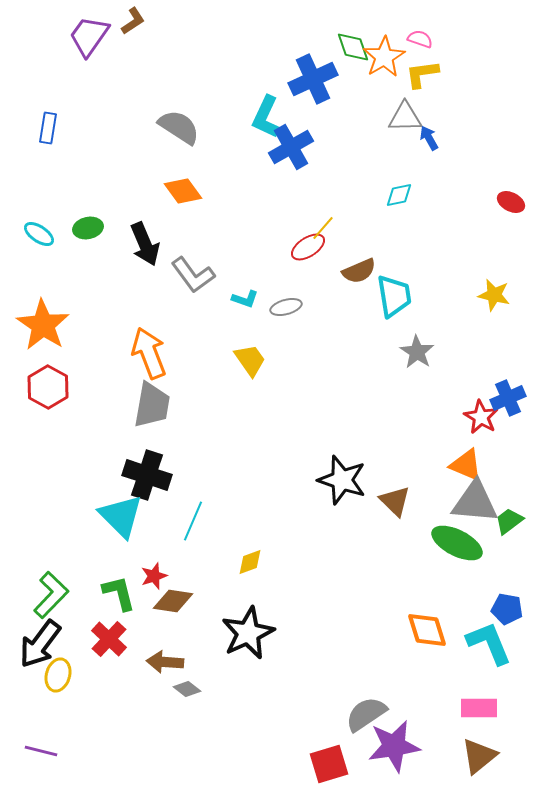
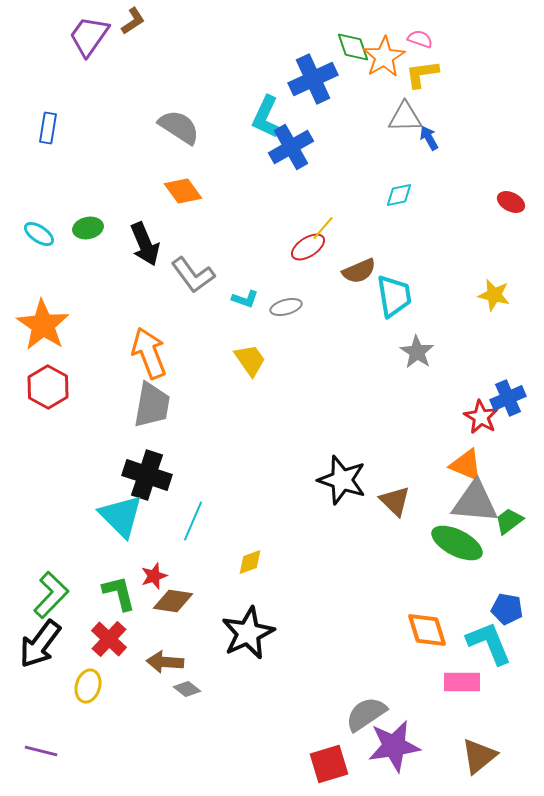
yellow ellipse at (58, 675): moved 30 px right, 11 px down
pink rectangle at (479, 708): moved 17 px left, 26 px up
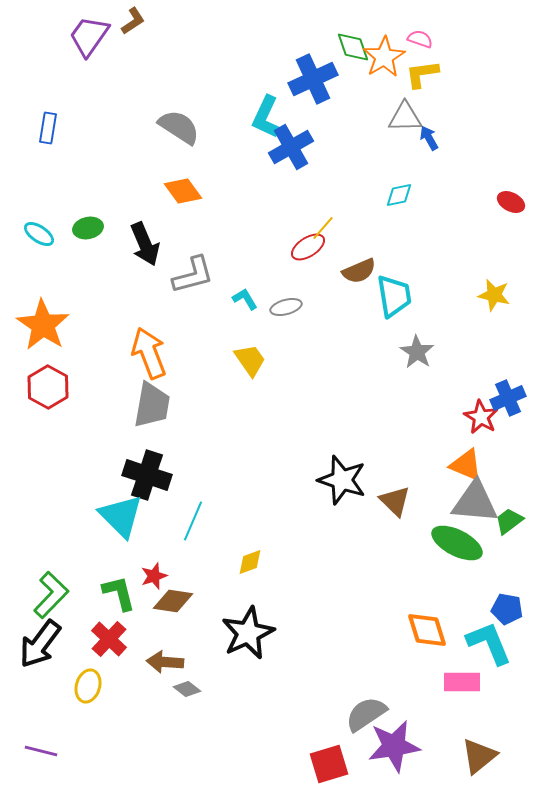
gray L-shape at (193, 275): rotated 69 degrees counterclockwise
cyan L-shape at (245, 299): rotated 140 degrees counterclockwise
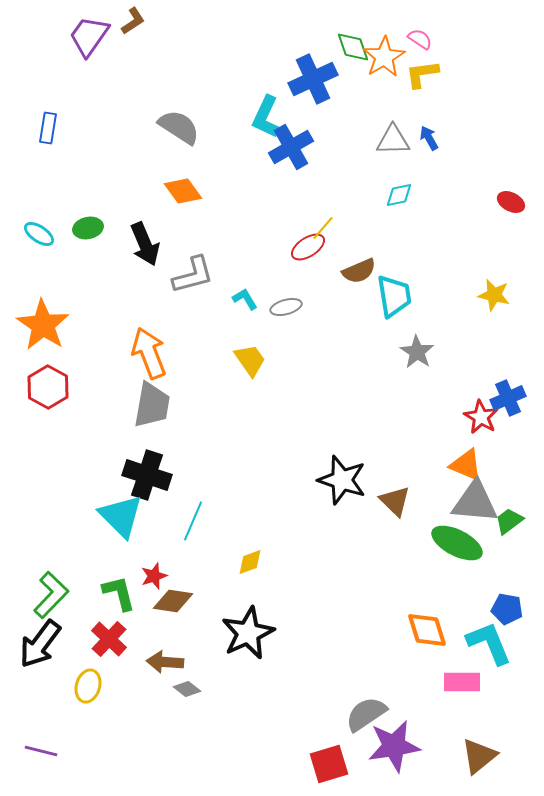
pink semicircle at (420, 39): rotated 15 degrees clockwise
gray triangle at (405, 117): moved 12 px left, 23 px down
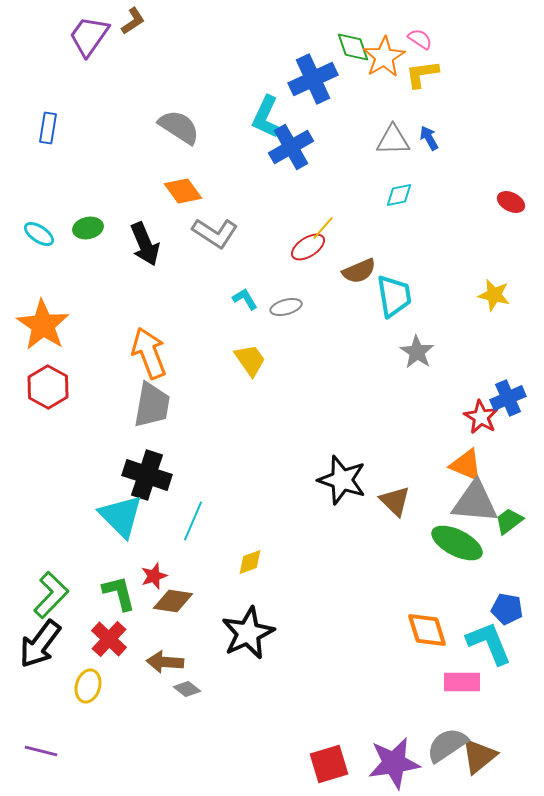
gray L-shape at (193, 275): moved 22 px right, 42 px up; rotated 48 degrees clockwise
gray semicircle at (366, 714): moved 81 px right, 31 px down
purple star at (394, 746): moved 17 px down
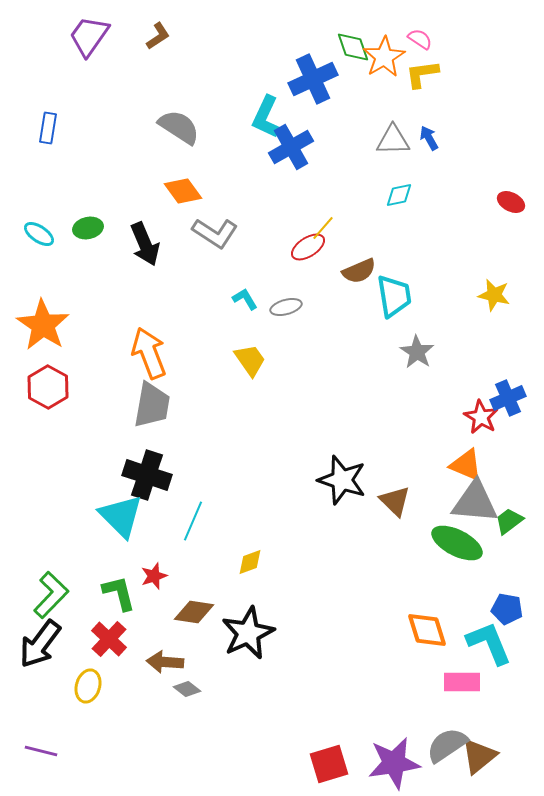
brown L-shape at (133, 21): moved 25 px right, 15 px down
brown diamond at (173, 601): moved 21 px right, 11 px down
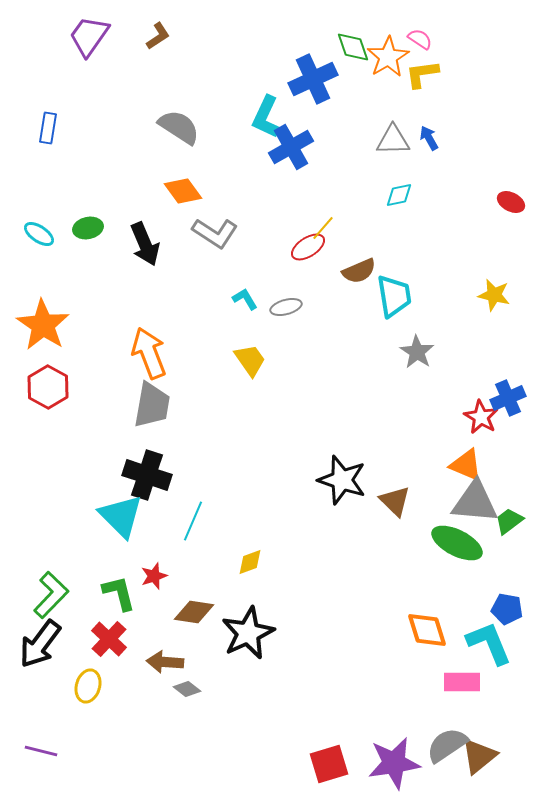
orange star at (384, 57): moved 4 px right
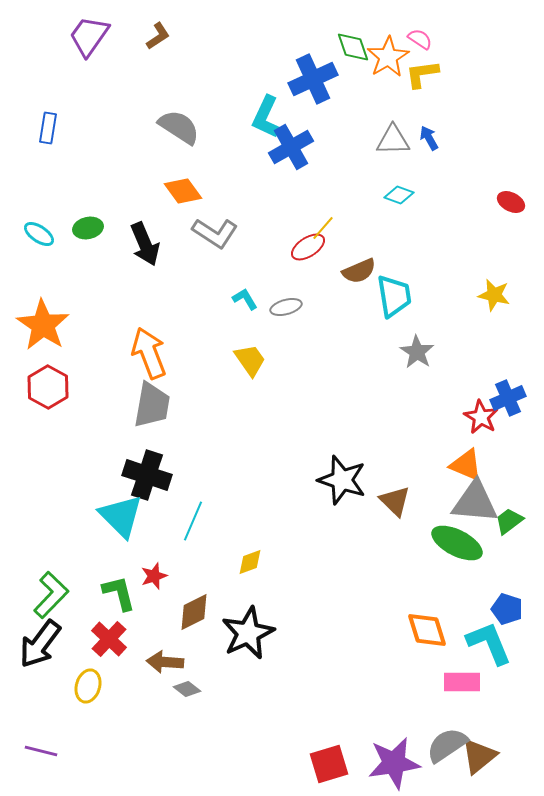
cyan diamond at (399, 195): rotated 32 degrees clockwise
blue pentagon at (507, 609): rotated 8 degrees clockwise
brown diamond at (194, 612): rotated 36 degrees counterclockwise
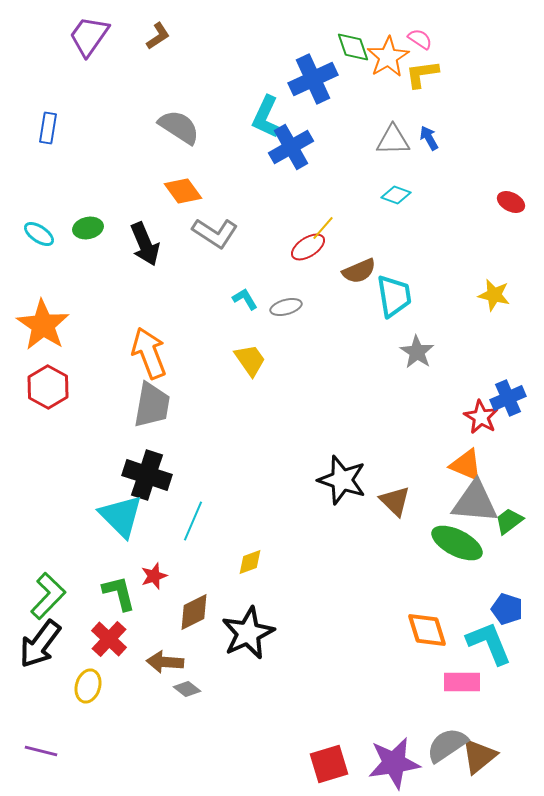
cyan diamond at (399, 195): moved 3 px left
green L-shape at (51, 595): moved 3 px left, 1 px down
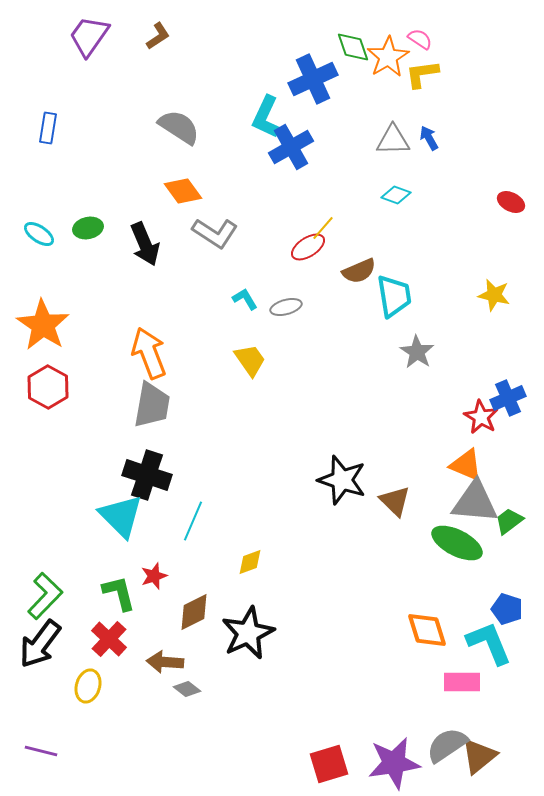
green L-shape at (48, 596): moved 3 px left
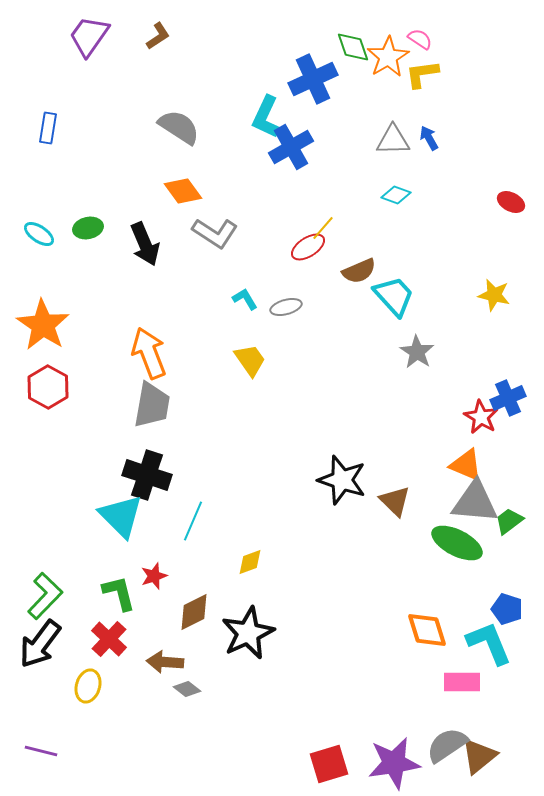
cyan trapezoid at (394, 296): rotated 33 degrees counterclockwise
